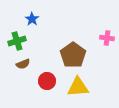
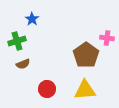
brown pentagon: moved 13 px right
red circle: moved 8 px down
yellow triangle: moved 7 px right, 3 px down
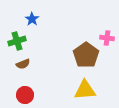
red circle: moved 22 px left, 6 px down
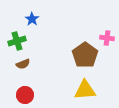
brown pentagon: moved 1 px left
